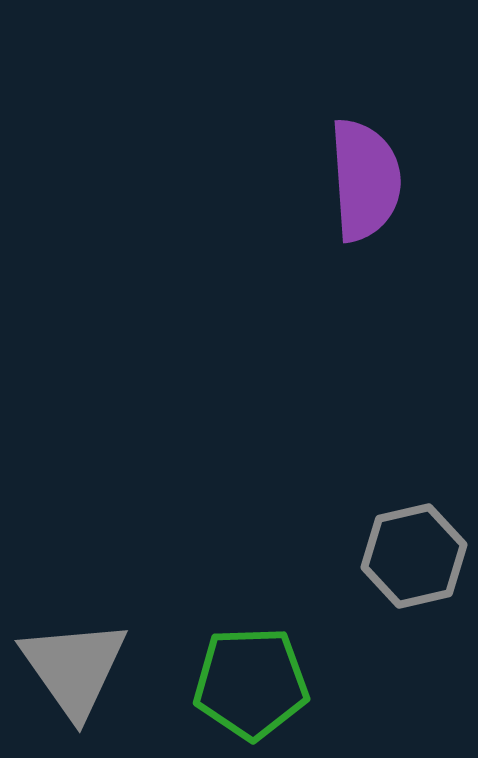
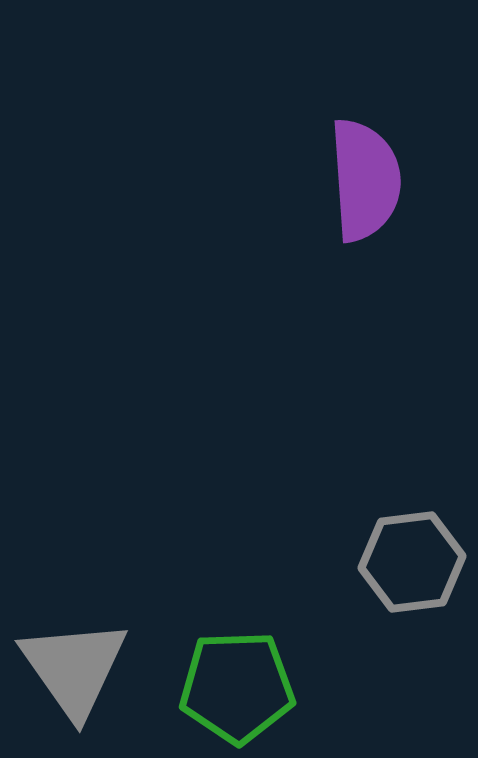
gray hexagon: moved 2 px left, 6 px down; rotated 6 degrees clockwise
green pentagon: moved 14 px left, 4 px down
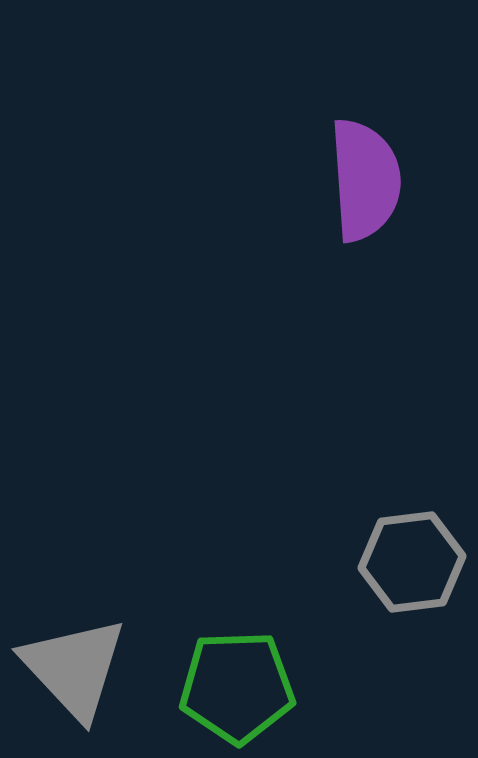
gray triangle: rotated 8 degrees counterclockwise
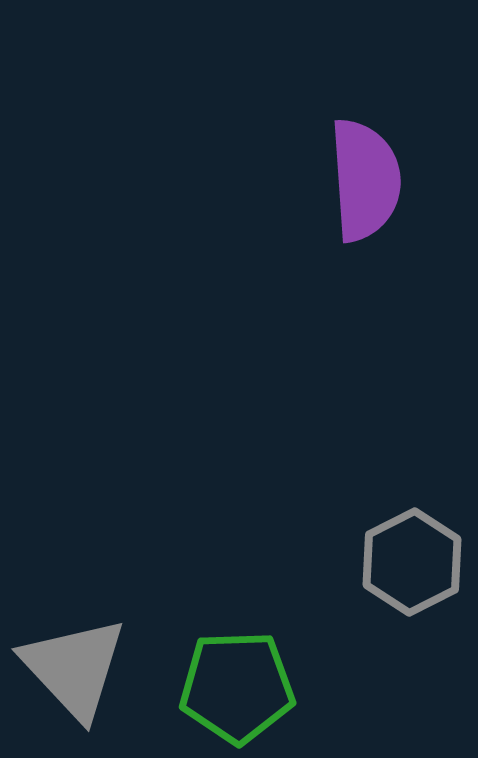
gray hexagon: rotated 20 degrees counterclockwise
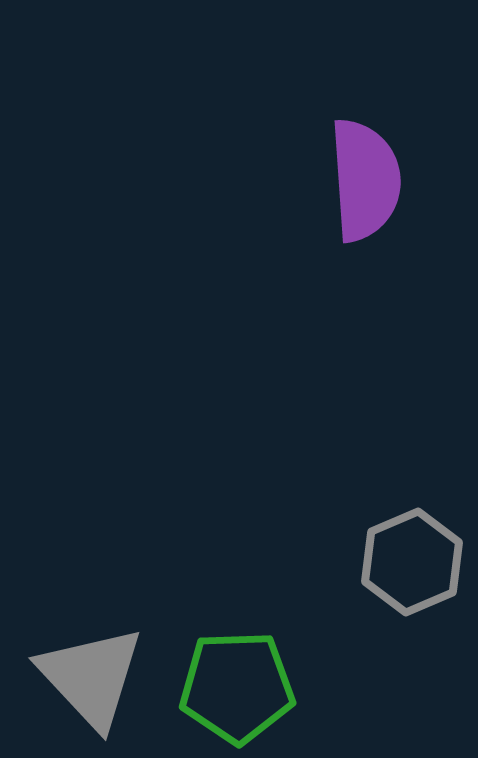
gray hexagon: rotated 4 degrees clockwise
gray triangle: moved 17 px right, 9 px down
